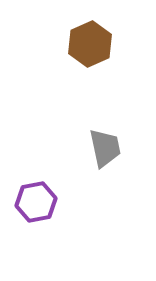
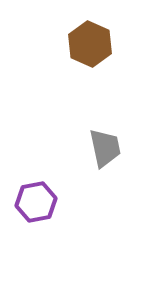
brown hexagon: rotated 12 degrees counterclockwise
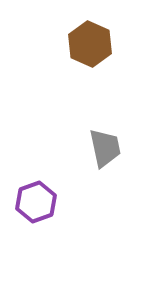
purple hexagon: rotated 9 degrees counterclockwise
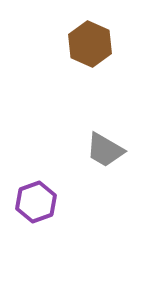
gray trapezoid: moved 2 px down; rotated 132 degrees clockwise
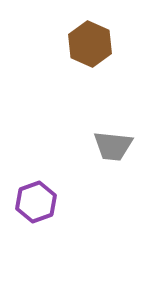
gray trapezoid: moved 8 px right, 4 px up; rotated 24 degrees counterclockwise
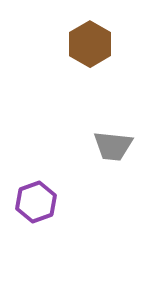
brown hexagon: rotated 6 degrees clockwise
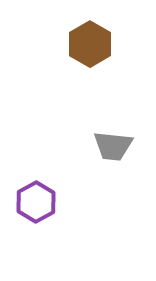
purple hexagon: rotated 9 degrees counterclockwise
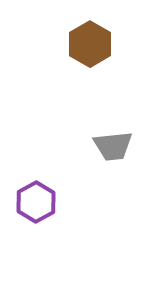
gray trapezoid: rotated 12 degrees counterclockwise
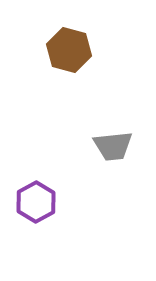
brown hexagon: moved 21 px left, 6 px down; rotated 15 degrees counterclockwise
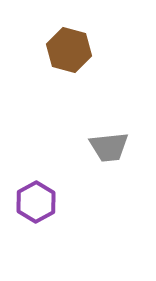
gray trapezoid: moved 4 px left, 1 px down
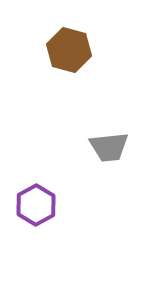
purple hexagon: moved 3 px down
